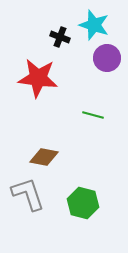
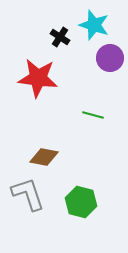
black cross: rotated 12 degrees clockwise
purple circle: moved 3 px right
green hexagon: moved 2 px left, 1 px up
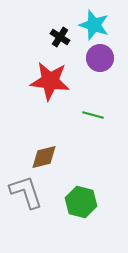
purple circle: moved 10 px left
red star: moved 12 px right, 3 px down
brown diamond: rotated 24 degrees counterclockwise
gray L-shape: moved 2 px left, 2 px up
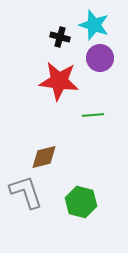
black cross: rotated 18 degrees counterclockwise
red star: moved 9 px right
green line: rotated 20 degrees counterclockwise
